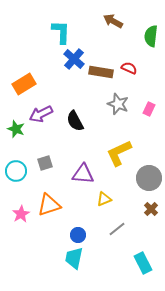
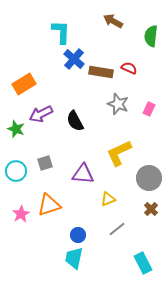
yellow triangle: moved 4 px right
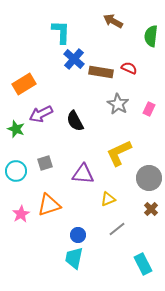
gray star: rotated 10 degrees clockwise
cyan rectangle: moved 1 px down
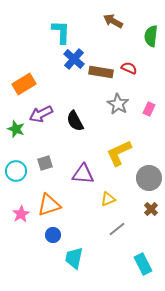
blue circle: moved 25 px left
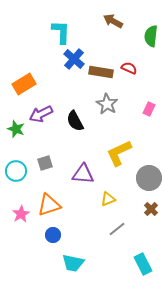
gray star: moved 11 px left
cyan trapezoid: moved 1 px left, 5 px down; rotated 90 degrees counterclockwise
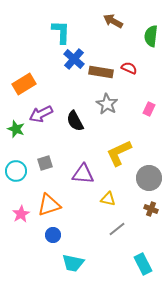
yellow triangle: rotated 35 degrees clockwise
brown cross: rotated 24 degrees counterclockwise
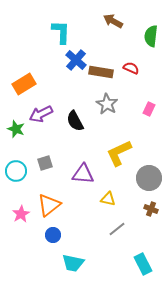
blue cross: moved 2 px right, 1 px down
red semicircle: moved 2 px right
orange triangle: rotated 20 degrees counterclockwise
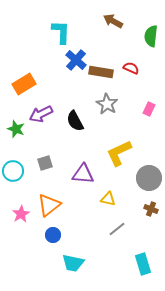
cyan circle: moved 3 px left
cyan rectangle: rotated 10 degrees clockwise
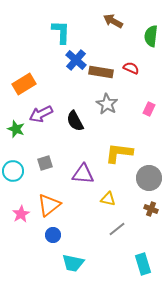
yellow L-shape: rotated 32 degrees clockwise
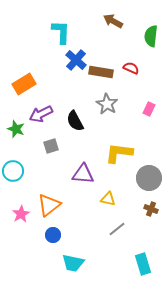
gray square: moved 6 px right, 17 px up
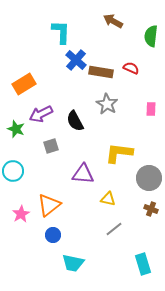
pink rectangle: moved 2 px right; rotated 24 degrees counterclockwise
gray line: moved 3 px left
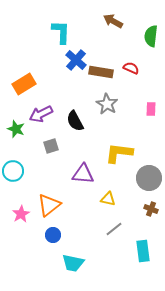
cyan rectangle: moved 13 px up; rotated 10 degrees clockwise
